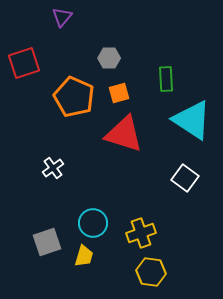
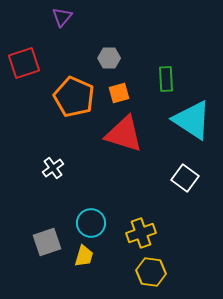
cyan circle: moved 2 px left
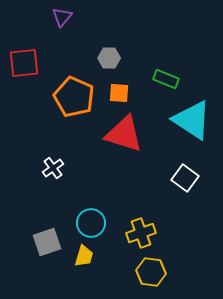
red square: rotated 12 degrees clockwise
green rectangle: rotated 65 degrees counterclockwise
orange square: rotated 20 degrees clockwise
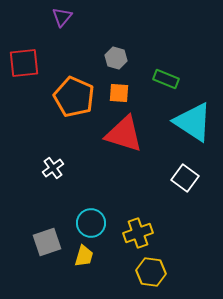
gray hexagon: moved 7 px right; rotated 15 degrees clockwise
cyan triangle: moved 1 px right, 2 px down
yellow cross: moved 3 px left
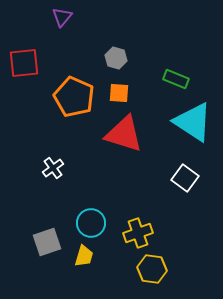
green rectangle: moved 10 px right
yellow hexagon: moved 1 px right, 3 px up
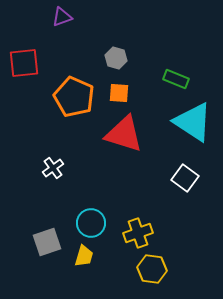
purple triangle: rotated 30 degrees clockwise
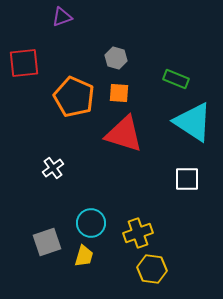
white square: moved 2 px right, 1 px down; rotated 36 degrees counterclockwise
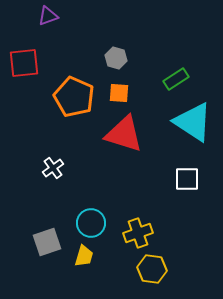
purple triangle: moved 14 px left, 1 px up
green rectangle: rotated 55 degrees counterclockwise
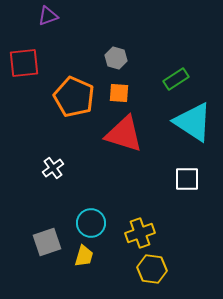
yellow cross: moved 2 px right
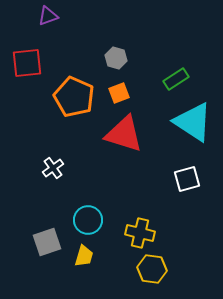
red square: moved 3 px right
orange square: rotated 25 degrees counterclockwise
white square: rotated 16 degrees counterclockwise
cyan circle: moved 3 px left, 3 px up
yellow cross: rotated 32 degrees clockwise
